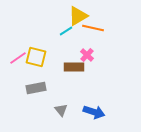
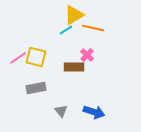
yellow triangle: moved 4 px left, 1 px up
cyan line: moved 1 px up
gray triangle: moved 1 px down
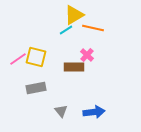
pink line: moved 1 px down
blue arrow: rotated 25 degrees counterclockwise
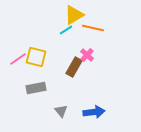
brown rectangle: rotated 60 degrees counterclockwise
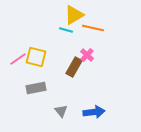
cyan line: rotated 48 degrees clockwise
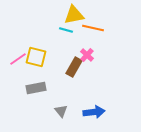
yellow triangle: rotated 20 degrees clockwise
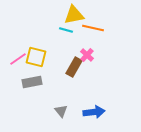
gray rectangle: moved 4 px left, 6 px up
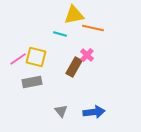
cyan line: moved 6 px left, 4 px down
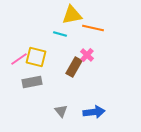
yellow triangle: moved 2 px left
pink line: moved 1 px right
